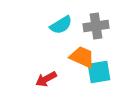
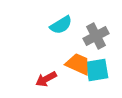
gray cross: moved 10 px down; rotated 20 degrees counterclockwise
orange trapezoid: moved 4 px left, 7 px down
cyan square: moved 2 px left, 2 px up
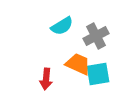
cyan semicircle: moved 1 px right, 1 px down
cyan square: moved 1 px right, 4 px down
red arrow: rotated 55 degrees counterclockwise
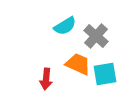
cyan semicircle: moved 3 px right
gray cross: rotated 20 degrees counterclockwise
cyan square: moved 7 px right
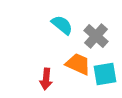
cyan semicircle: moved 3 px left, 1 px up; rotated 110 degrees counterclockwise
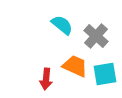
orange trapezoid: moved 3 px left, 2 px down
